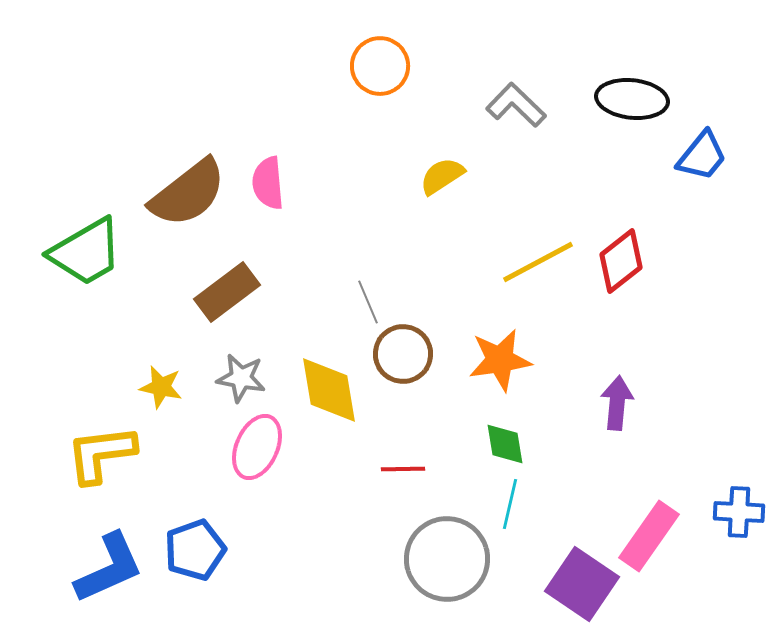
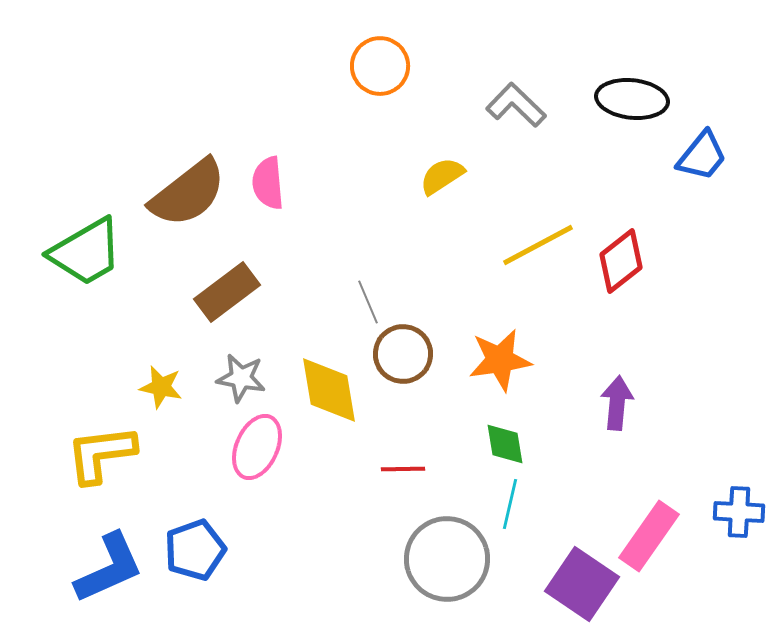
yellow line: moved 17 px up
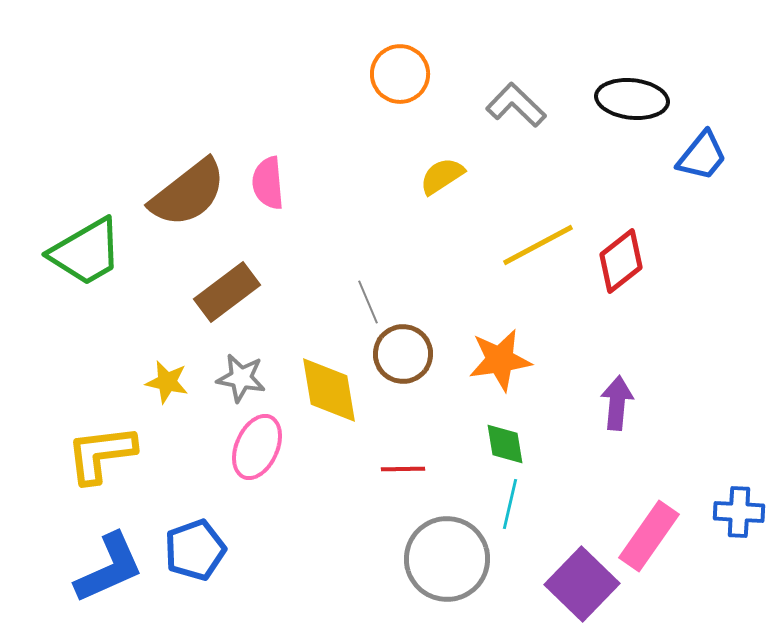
orange circle: moved 20 px right, 8 px down
yellow star: moved 6 px right, 5 px up
purple square: rotated 10 degrees clockwise
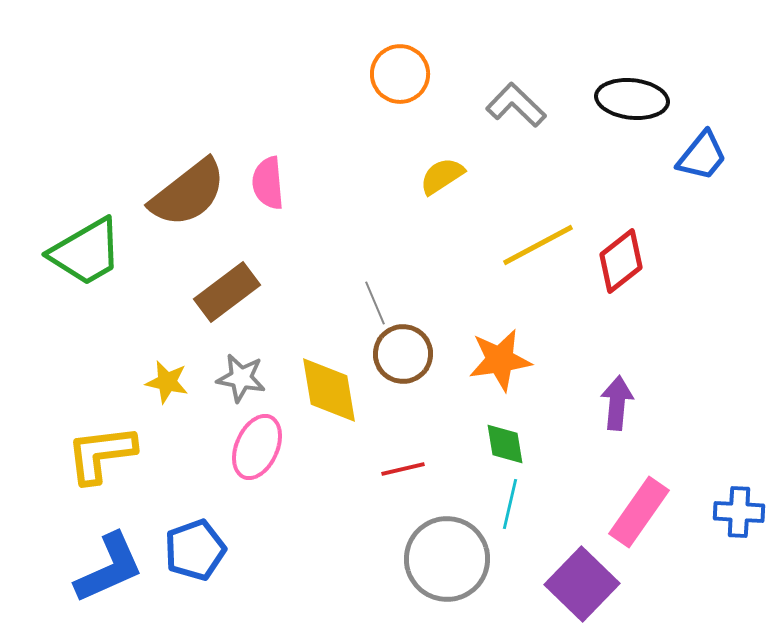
gray line: moved 7 px right, 1 px down
red line: rotated 12 degrees counterclockwise
pink rectangle: moved 10 px left, 24 px up
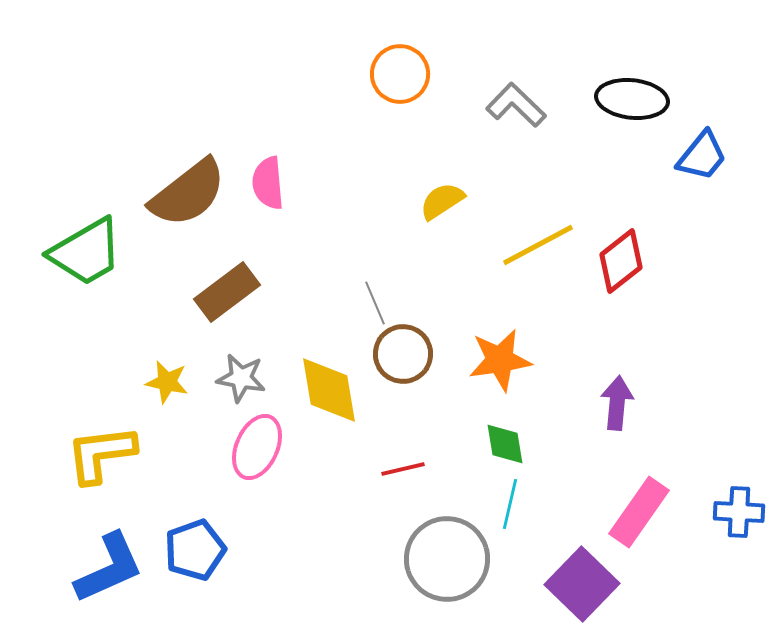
yellow semicircle: moved 25 px down
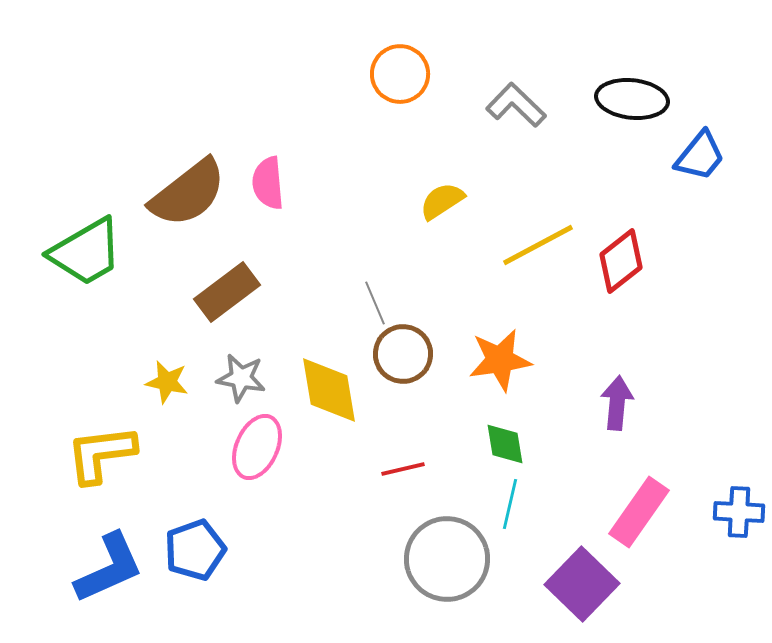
blue trapezoid: moved 2 px left
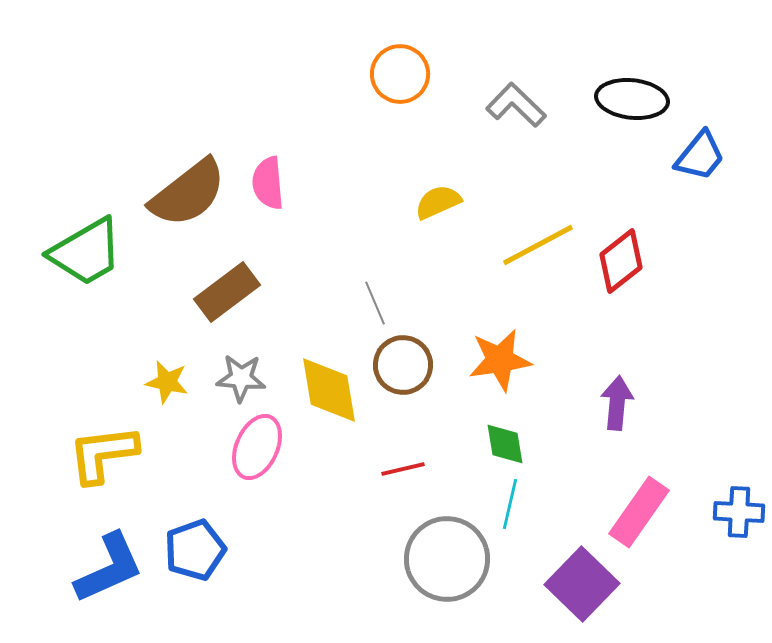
yellow semicircle: moved 4 px left, 1 px down; rotated 9 degrees clockwise
brown circle: moved 11 px down
gray star: rotated 6 degrees counterclockwise
yellow L-shape: moved 2 px right
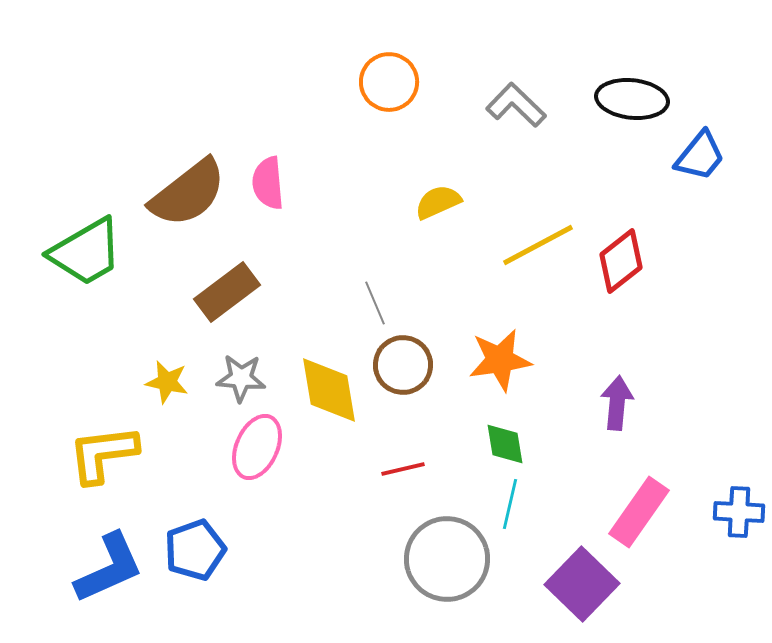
orange circle: moved 11 px left, 8 px down
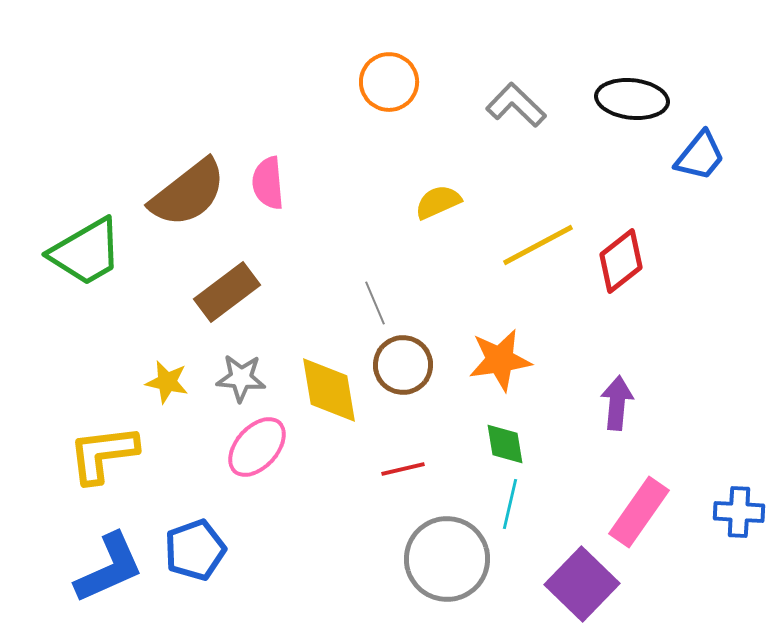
pink ellipse: rotated 18 degrees clockwise
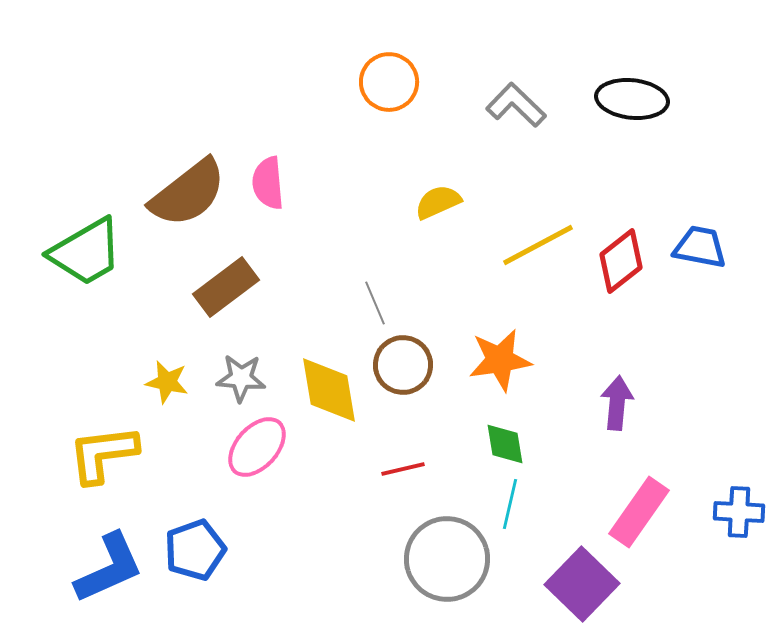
blue trapezoid: moved 91 px down; rotated 118 degrees counterclockwise
brown rectangle: moved 1 px left, 5 px up
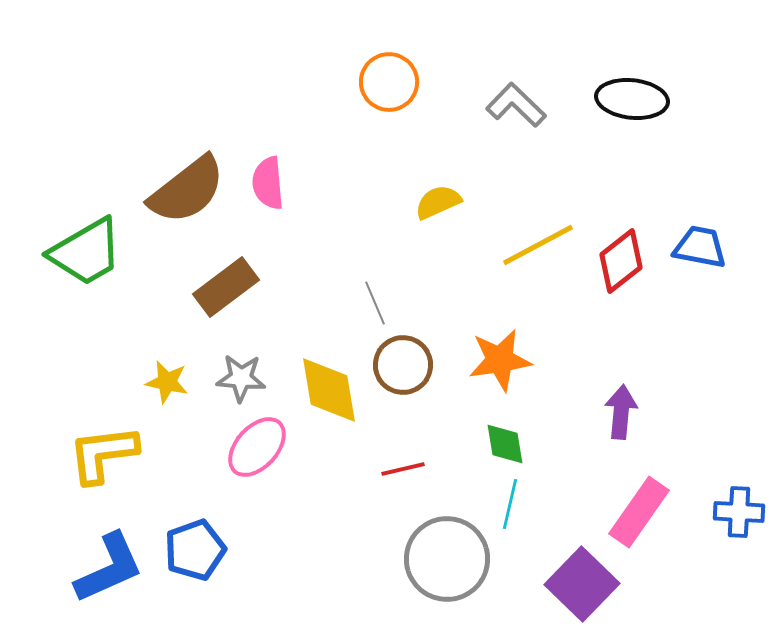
brown semicircle: moved 1 px left, 3 px up
purple arrow: moved 4 px right, 9 px down
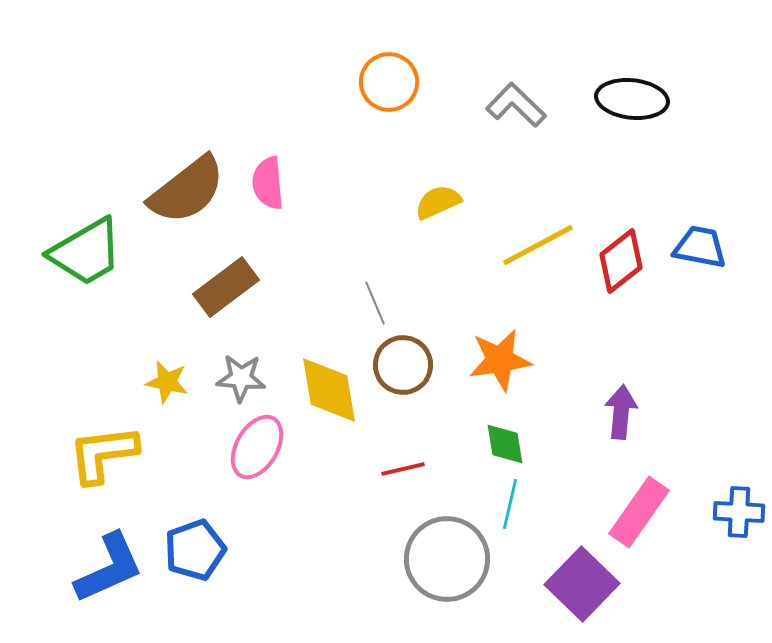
pink ellipse: rotated 12 degrees counterclockwise
